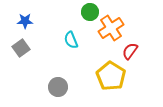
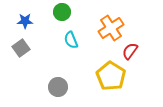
green circle: moved 28 px left
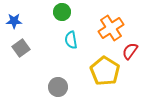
blue star: moved 11 px left
cyan semicircle: rotated 12 degrees clockwise
yellow pentagon: moved 6 px left, 5 px up
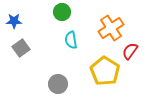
gray circle: moved 3 px up
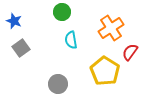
blue star: rotated 21 degrees clockwise
red semicircle: moved 1 px down
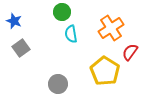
cyan semicircle: moved 6 px up
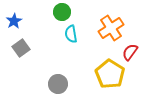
blue star: rotated 21 degrees clockwise
yellow pentagon: moved 5 px right, 3 px down
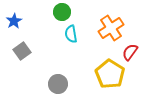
gray square: moved 1 px right, 3 px down
